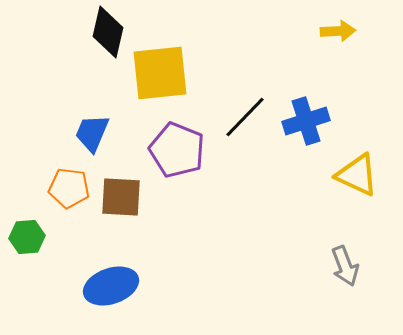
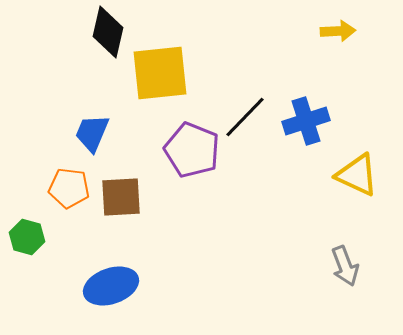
purple pentagon: moved 15 px right
brown square: rotated 6 degrees counterclockwise
green hexagon: rotated 20 degrees clockwise
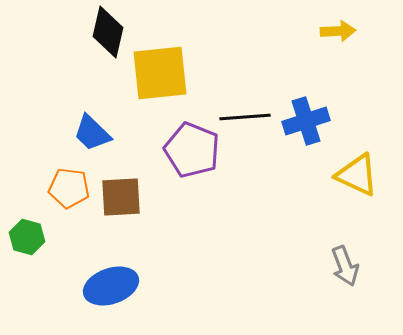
black line: rotated 42 degrees clockwise
blue trapezoid: rotated 69 degrees counterclockwise
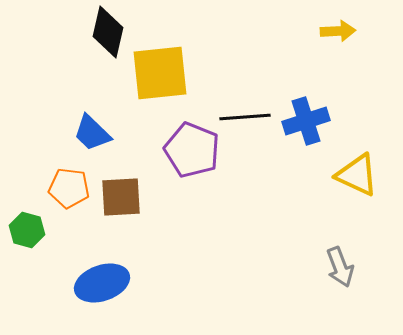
green hexagon: moved 7 px up
gray arrow: moved 5 px left, 1 px down
blue ellipse: moved 9 px left, 3 px up
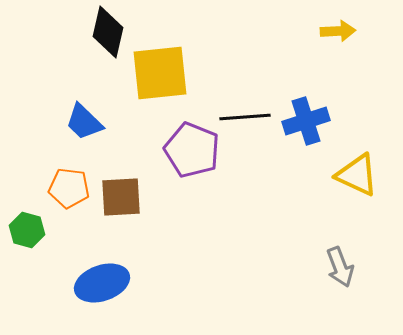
blue trapezoid: moved 8 px left, 11 px up
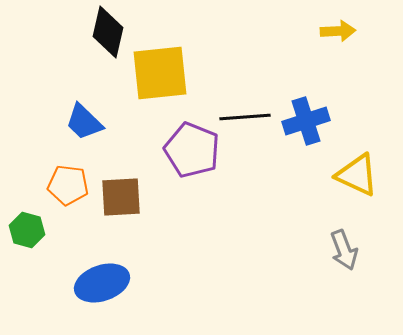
orange pentagon: moved 1 px left, 3 px up
gray arrow: moved 4 px right, 17 px up
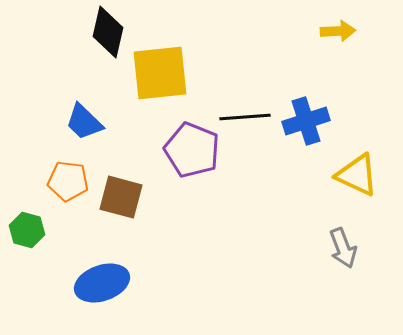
orange pentagon: moved 4 px up
brown square: rotated 18 degrees clockwise
gray arrow: moved 1 px left, 2 px up
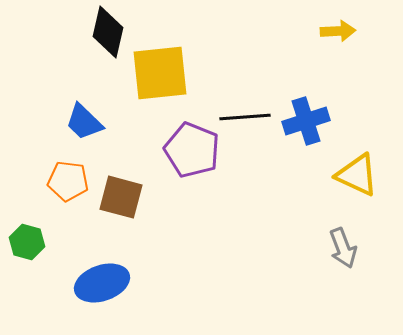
green hexagon: moved 12 px down
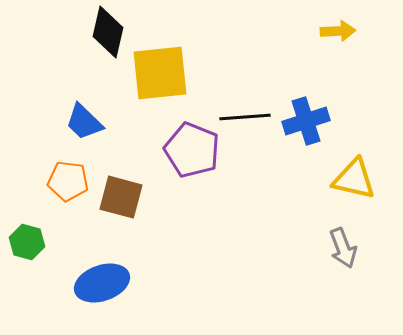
yellow triangle: moved 3 px left, 4 px down; rotated 12 degrees counterclockwise
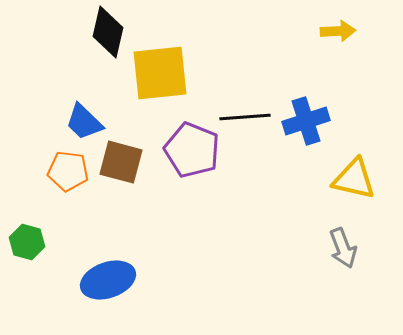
orange pentagon: moved 10 px up
brown square: moved 35 px up
blue ellipse: moved 6 px right, 3 px up
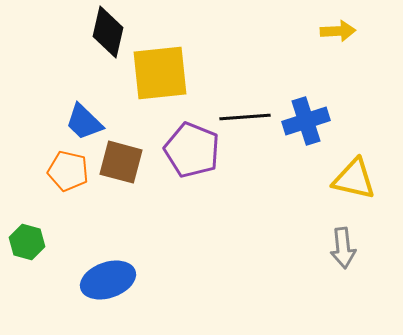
orange pentagon: rotated 6 degrees clockwise
gray arrow: rotated 15 degrees clockwise
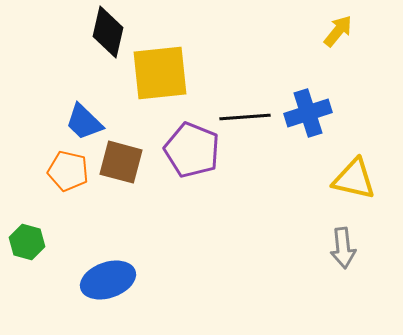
yellow arrow: rotated 48 degrees counterclockwise
blue cross: moved 2 px right, 8 px up
